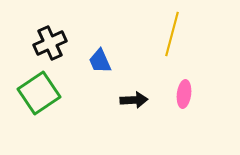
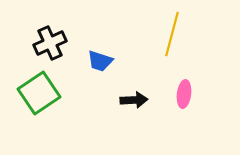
blue trapezoid: rotated 48 degrees counterclockwise
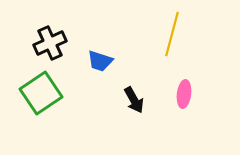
green square: moved 2 px right
black arrow: rotated 64 degrees clockwise
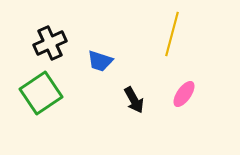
pink ellipse: rotated 28 degrees clockwise
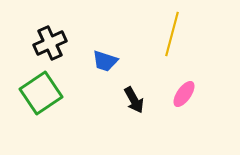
blue trapezoid: moved 5 px right
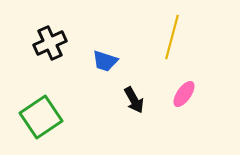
yellow line: moved 3 px down
green square: moved 24 px down
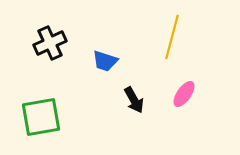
green square: rotated 24 degrees clockwise
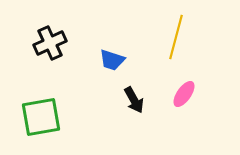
yellow line: moved 4 px right
blue trapezoid: moved 7 px right, 1 px up
